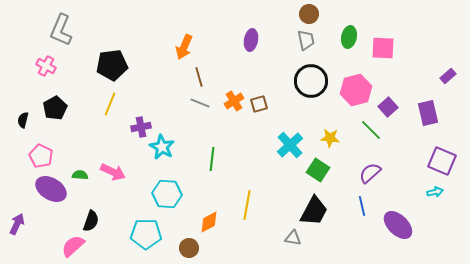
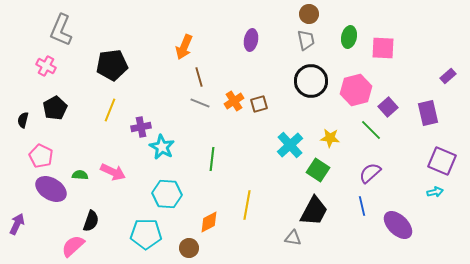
yellow line at (110, 104): moved 6 px down
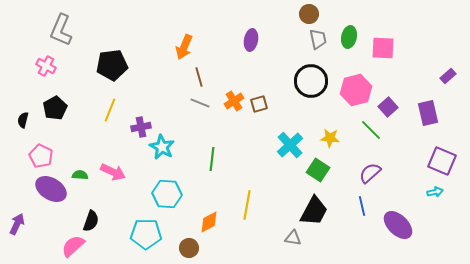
gray trapezoid at (306, 40): moved 12 px right, 1 px up
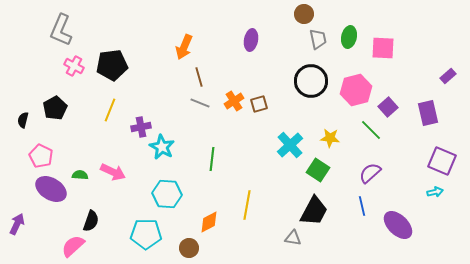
brown circle at (309, 14): moved 5 px left
pink cross at (46, 66): moved 28 px right
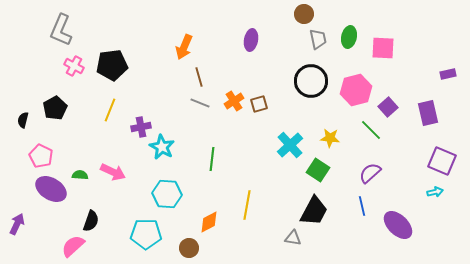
purple rectangle at (448, 76): moved 2 px up; rotated 28 degrees clockwise
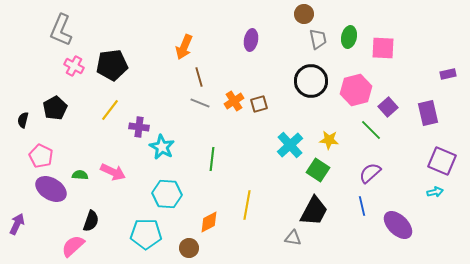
yellow line at (110, 110): rotated 15 degrees clockwise
purple cross at (141, 127): moved 2 px left; rotated 18 degrees clockwise
yellow star at (330, 138): moved 1 px left, 2 px down
